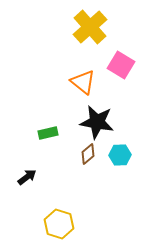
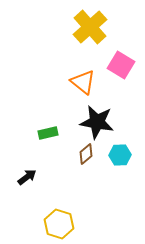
brown diamond: moved 2 px left
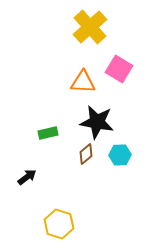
pink square: moved 2 px left, 4 px down
orange triangle: rotated 36 degrees counterclockwise
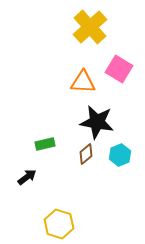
green rectangle: moved 3 px left, 11 px down
cyan hexagon: rotated 20 degrees counterclockwise
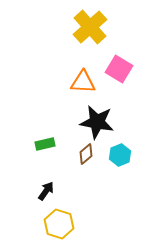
black arrow: moved 19 px right, 14 px down; rotated 18 degrees counterclockwise
